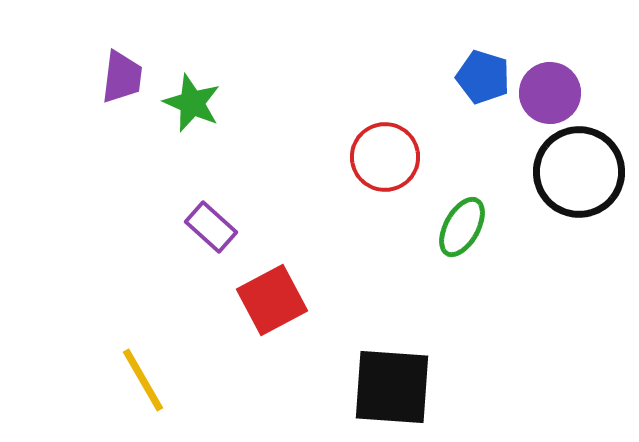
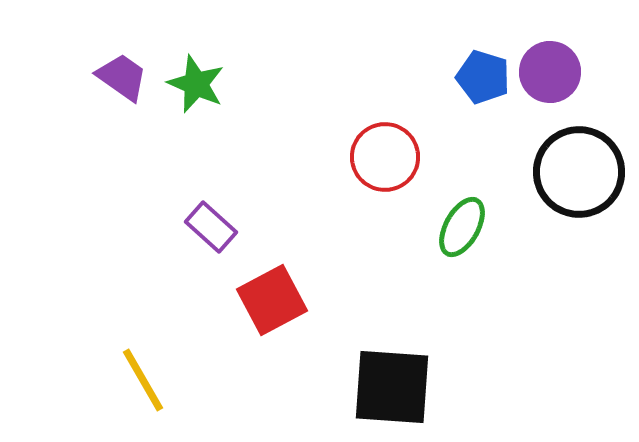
purple trapezoid: rotated 62 degrees counterclockwise
purple circle: moved 21 px up
green star: moved 4 px right, 19 px up
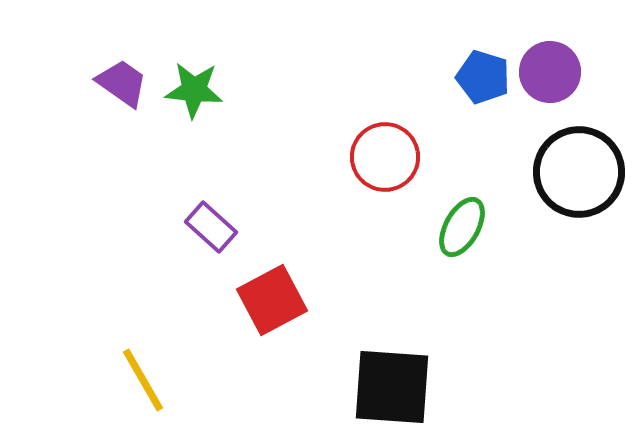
purple trapezoid: moved 6 px down
green star: moved 2 px left, 6 px down; rotated 18 degrees counterclockwise
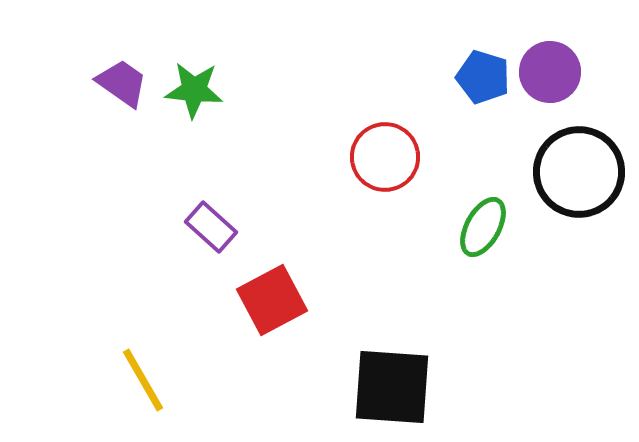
green ellipse: moved 21 px right
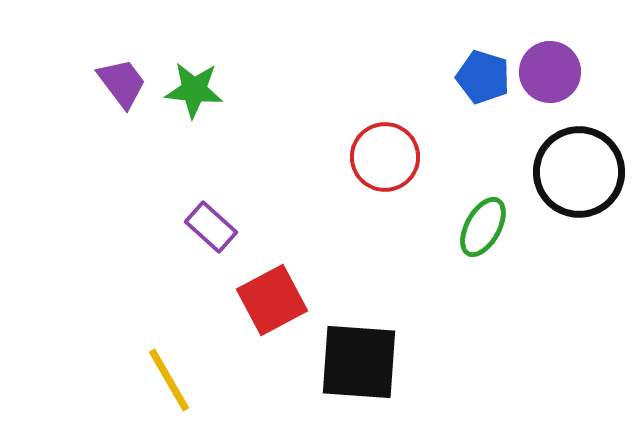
purple trapezoid: rotated 18 degrees clockwise
yellow line: moved 26 px right
black square: moved 33 px left, 25 px up
